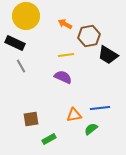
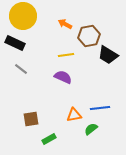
yellow circle: moved 3 px left
gray line: moved 3 px down; rotated 24 degrees counterclockwise
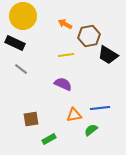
purple semicircle: moved 7 px down
green semicircle: moved 1 px down
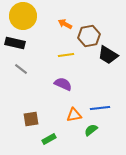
black rectangle: rotated 12 degrees counterclockwise
